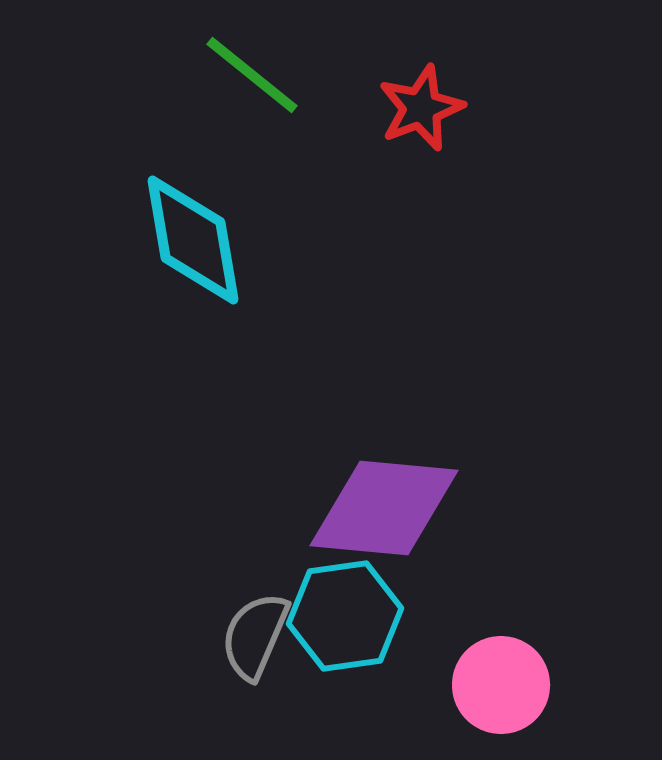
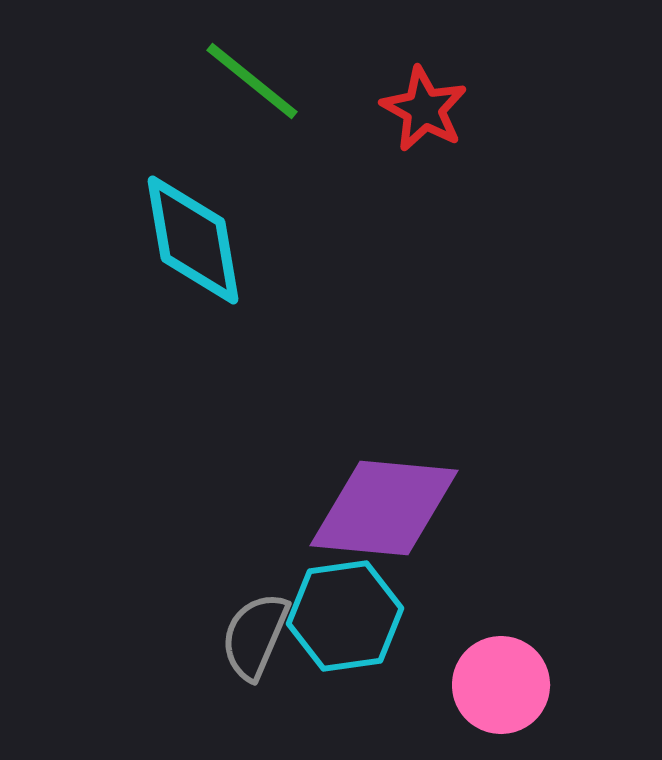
green line: moved 6 px down
red star: moved 3 px right, 1 px down; rotated 22 degrees counterclockwise
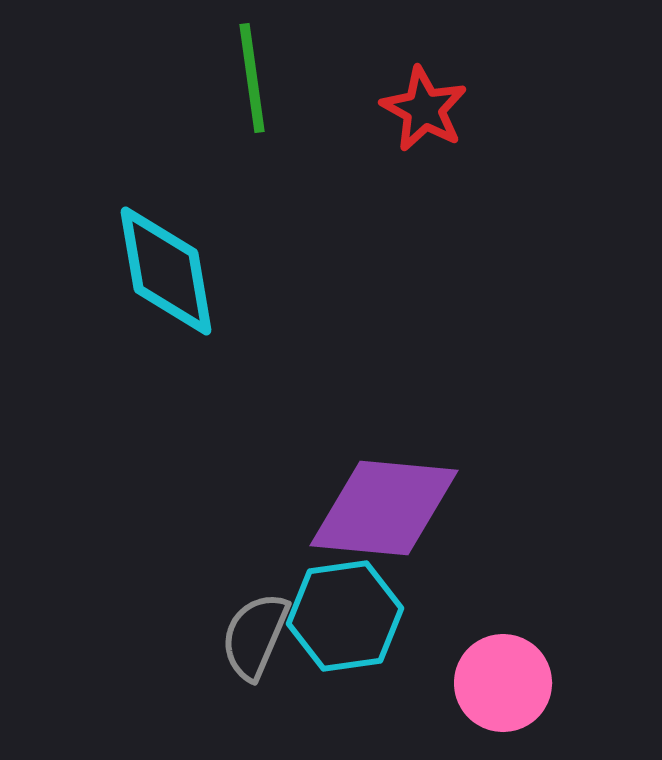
green line: moved 3 px up; rotated 43 degrees clockwise
cyan diamond: moved 27 px left, 31 px down
pink circle: moved 2 px right, 2 px up
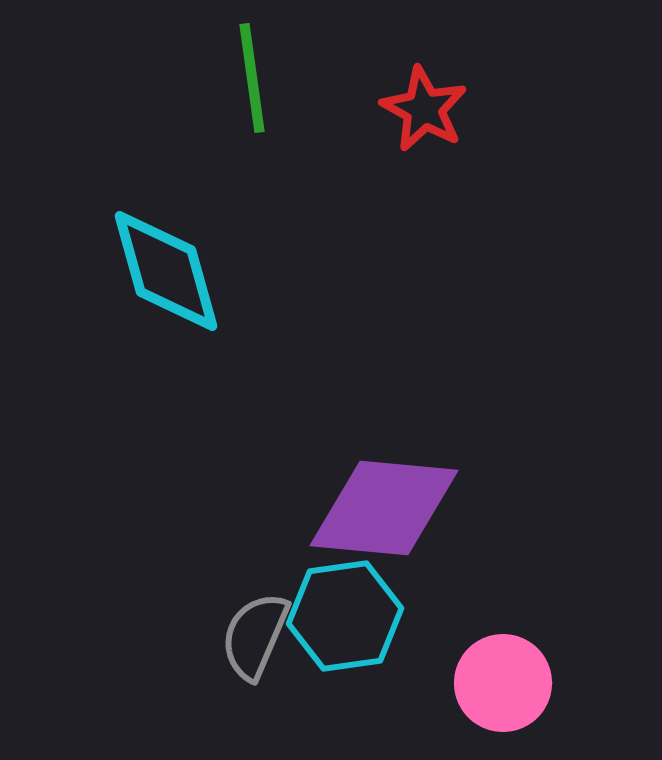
cyan diamond: rotated 6 degrees counterclockwise
